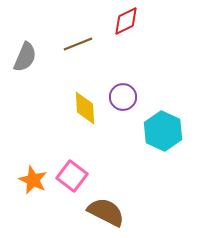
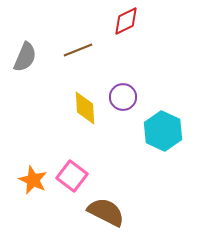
brown line: moved 6 px down
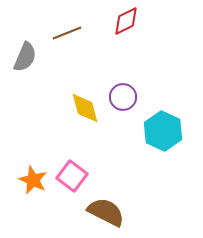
brown line: moved 11 px left, 17 px up
yellow diamond: rotated 12 degrees counterclockwise
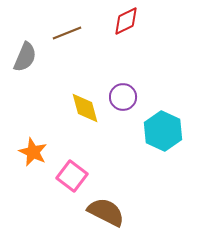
orange star: moved 28 px up
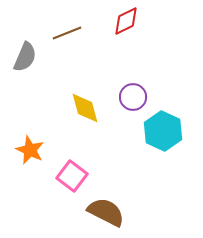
purple circle: moved 10 px right
orange star: moved 3 px left, 2 px up
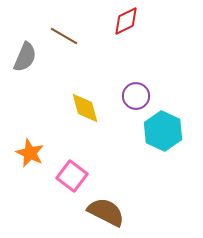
brown line: moved 3 px left, 3 px down; rotated 52 degrees clockwise
purple circle: moved 3 px right, 1 px up
orange star: moved 3 px down
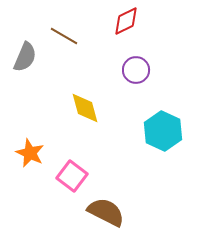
purple circle: moved 26 px up
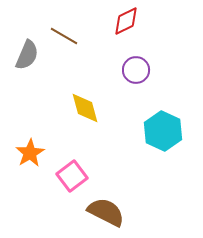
gray semicircle: moved 2 px right, 2 px up
orange star: rotated 16 degrees clockwise
pink square: rotated 16 degrees clockwise
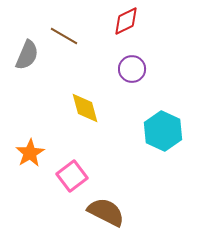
purple circle: moved 4 px left, 1 px up
